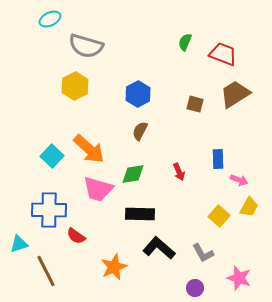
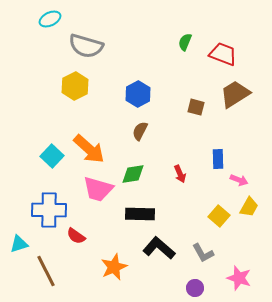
brown square: moved 1 px right, 3 px down
red arrow: moved 1 px right, 2 px down
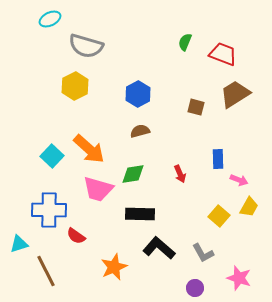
brown semicircle: rotated 48 degrees clockwise
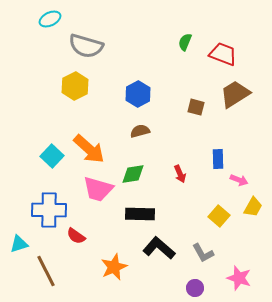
yellow trapezoid: moved 4 px right
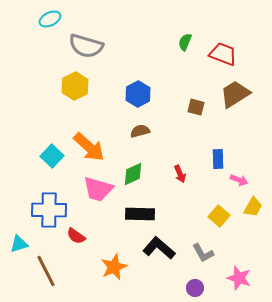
orange arrow: moved 2 px up
green diamond: rotated 15 degrees counterclockwise
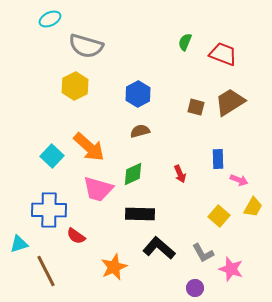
brown trapezoid: moved 5 px left, 8 px down
pink star: moved 8 px left, 9 px up
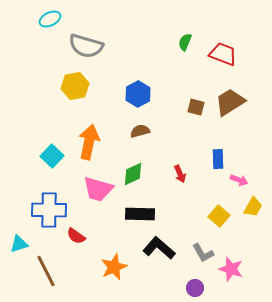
yellow hexagon: rotated 16 degrees clockwise
orange arrow: moved 5 px up; rotated 120 degrees counterclockwise
